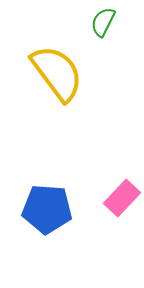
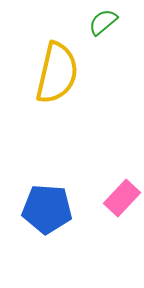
green semicircle: rotated 24 degrees clockwise
yellow semicircle: rotated 50 degrees clockwise
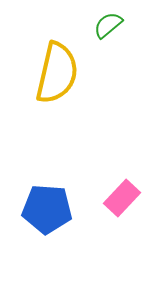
green semicircle: moved 5 px right, 3 px down
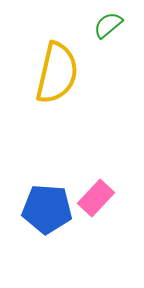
pink rectangle: moved 26 px left
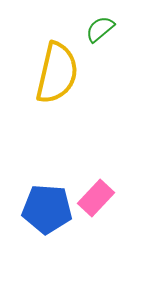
green semicircle: moved 8 px left, 4 px down
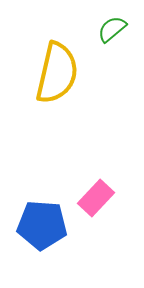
green semicircle: moved 12 px right
blue pentagon: moved 5 px left, 16 px down
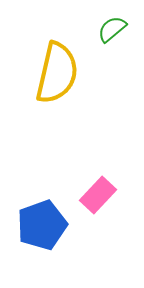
pink rectangle: moved 2 px right, 3 px up
blue pentagon: rotated 24 degrees counterclockwise
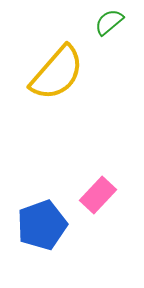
green semicircle: moved 3 px left, 7 px up
yellow semicircle: rotated 28 degrees clockwise
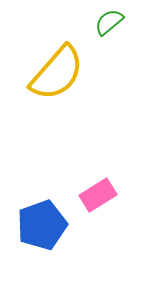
pink rectangle: rotated 15 degrees clockwise
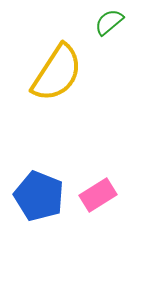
yellow semicircle: rotated 8 degrees counterclockwise
blue pentagon: moved 3 px left, 29 px up; rotated 30 degrees counterclockwise
